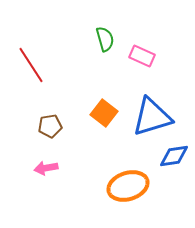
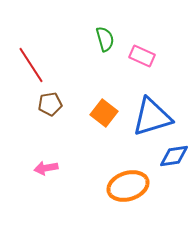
brown pentagon: moved 22 px up
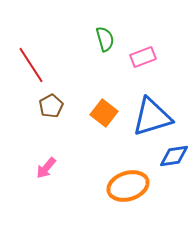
pink rectangle: moved 1 px right, 1 px down; rotated 45 degrees counterclockwise
brown pentagon: moved 1 px right, 2 px down; rotated 20 degrees counterclockwise
pink arrow: rotated 40 degrees counterclockwise
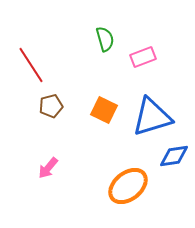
brown pentagon: rotated 15 degrees clockwise
orange square: moved 3 px up; rotated 12 degrees counterclockwise
pink arrow: moved 2 px right
orange ellipse: rotated 21 degrees counterclockwise
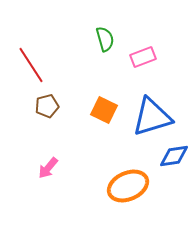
brown pentagon: moved 4 px left
orange ellipse: rotated 15 degrees clockwise
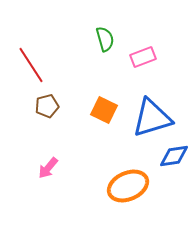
blue triangle: moved 1 px down
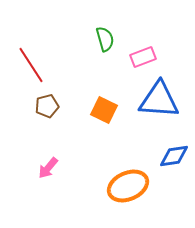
blue triangle: moved 7 px right, 18 px up; rotated 21 degrees clockwise
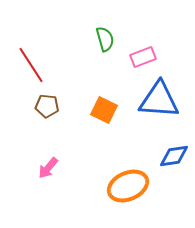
brown pentagon: rotated 20 degrees clockwise
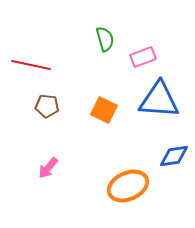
red line: rotated 45 degrees counterclockwise
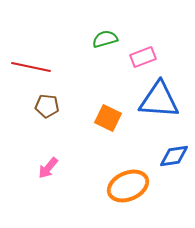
green semicircle: rotated 90 degrees counterclockwise
red line: moved 2 px down
orange square: moved 4 px right, 8 px down
